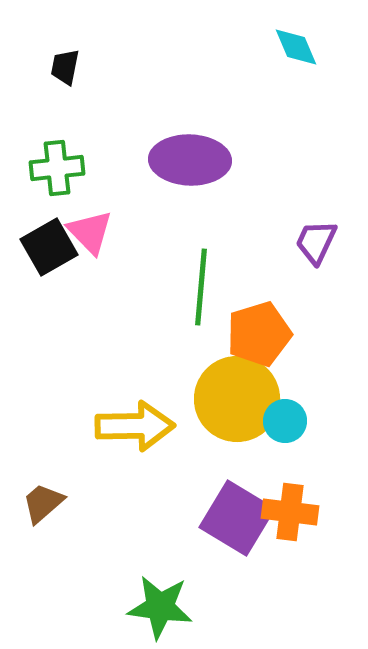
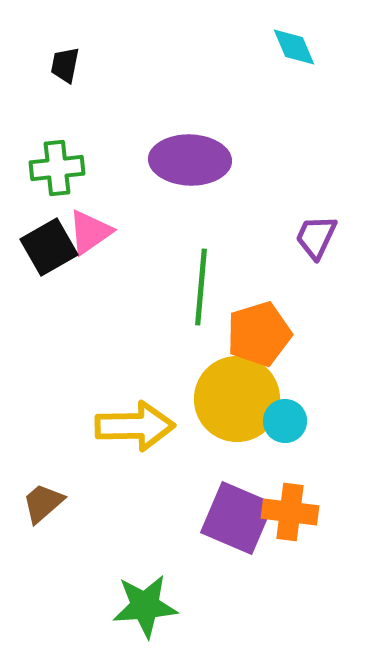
cyan diamond: moved 2 px left
black trapezoid: moved 2 px up
pink triangle: rotated 39 degrees clockwise
purple trapezoid: moved 5 px up
purple square: rotated 8 degrees counterclockwise
green star: moved 15 px left, 1 px up; rotated 12 degrees counterclockwise
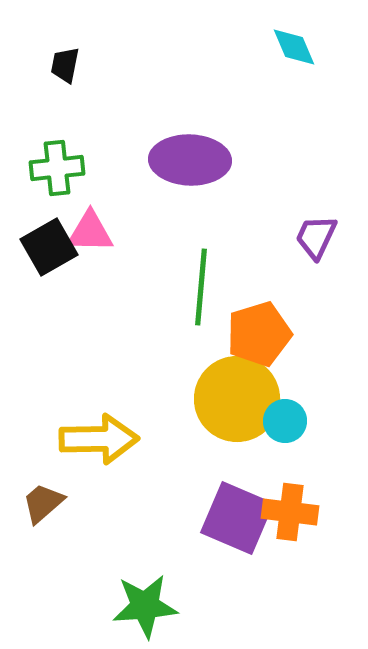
pink triangle: rotated 36 degrees clockwise
yellow arrow: moved 36 px left, 13 px down
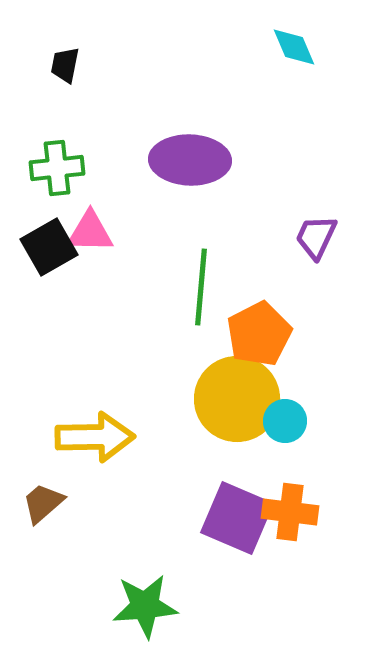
orange pentagon: rotated 10 degrees counterclockwise
yellow arrow: moved 4 px left, 2 px up
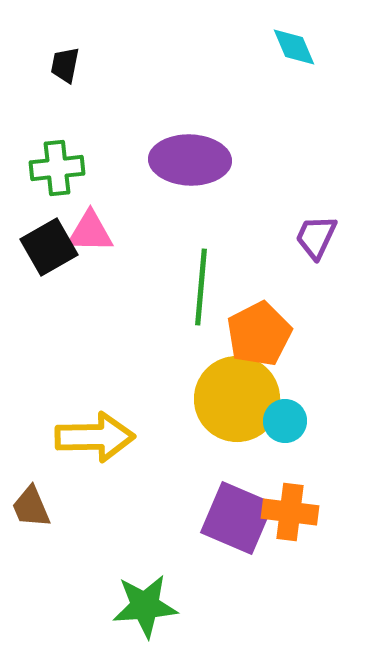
brown trapezoid: moved 12 px left, 4 px down; rotated 72 degrees counterclockwise
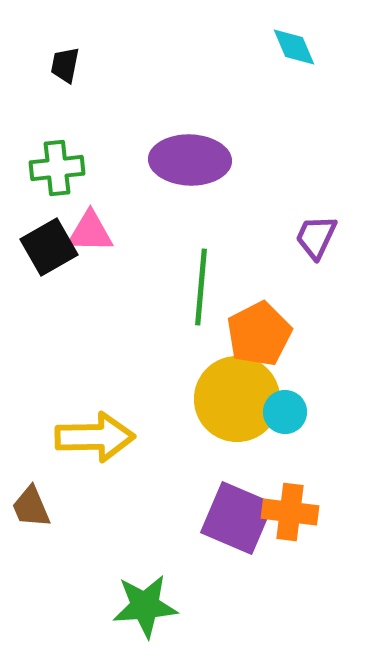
cyan circle: moved 9 px up
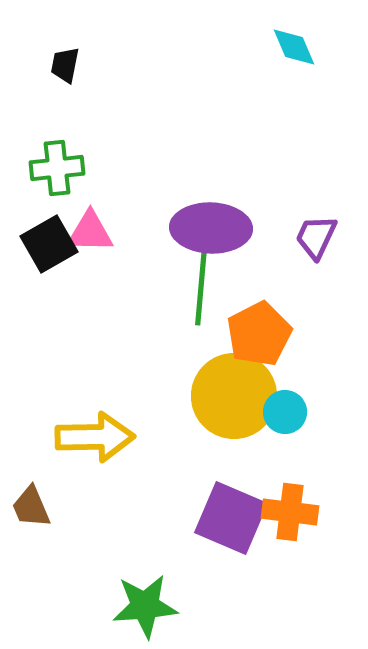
purple ellipse: moved 21 px right, 68 px down
black square: moved 3 px up
yellow circle: moved 3 px left, 3 px up
purple square: moved 6 px left
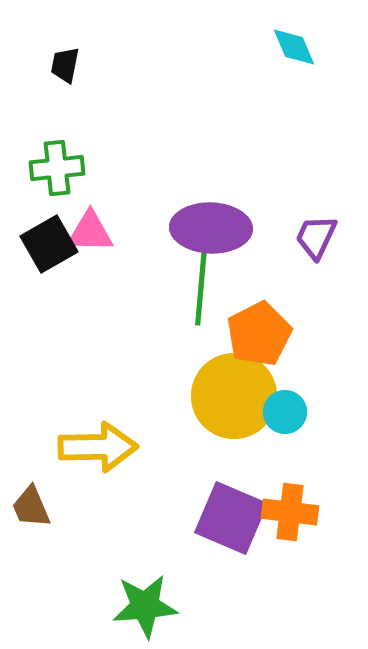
yellow arrow: moved 3 px right, 10 px down
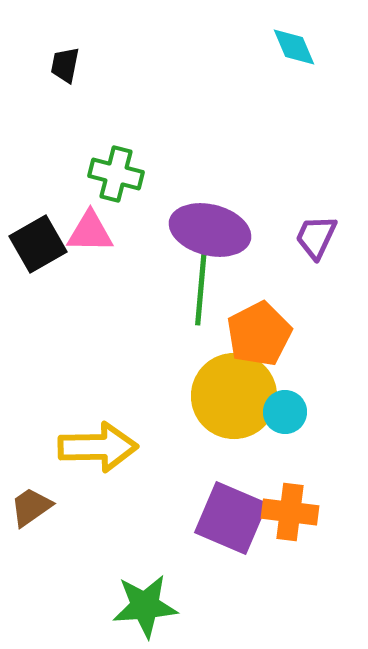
green cross: moved 59 px right, 6 px down; rotated 20 degrees clockwise
purple ellipse: moved 1 px left, 2 px down; rotated 12 degrees clockwise
black square: moved 11 px left
brown trapezoid: rotated 78 degrees clockwise
